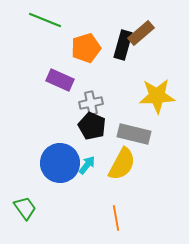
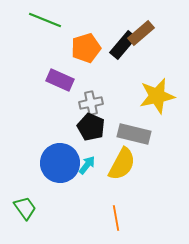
black rectangle: rotated 24 degrees clockwise
yellow star: rotated 9 degrees counterclockwise
black pentagon: moved 1 px left, 1 px down
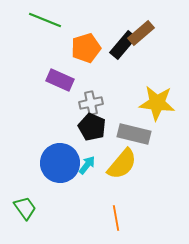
yellow star: moved 7 px down; rotated 18 degrees clockwise
black pentagon: moved 1 px right
yellow semicircle: rotated 12 degrees clockwise
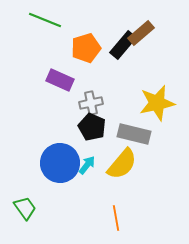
yellow star: rotated 18 degrees counterclockwise
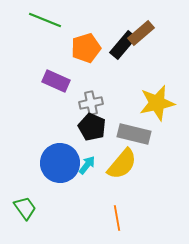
purple rectangle: moved 4 px left, 1 px down
orange line: moved 1 px right
